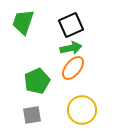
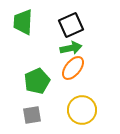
green trapezoid: rotated 16 degrees counterclockwise
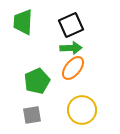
green arrow: rotated 10 degrees clockwise
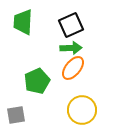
gray square: moved 16 px left
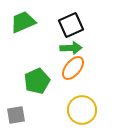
green trapezoid: rotated 64 degrees clockwise
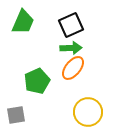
green trapezoid: rotated 136 degrees clockwise
yellow circle: moved 6 px right, 2 px down
